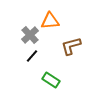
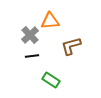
black line: rotated 40 degrees clockwise
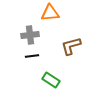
orange triangle: moved 8 px up
gray cross: rotated 36 degrees clockwise
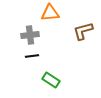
brown L-shape: moved 12 px right, 15 px up
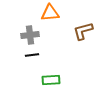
black line: moved 1 px up
green rectangle: rotated 36 degrees counterclockwise
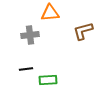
black line: moved 6 px left, 14 px down
green rectangle: moved 3 px left
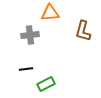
brown L-shape: rotated 60 degrees counterclockwise
green rectangle: moved 2 px left, 4 px down; rotated 24 degrees counterclockwise
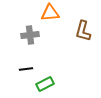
green rectangle: moved 1 px left
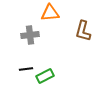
green rectangle: moved 8 px up
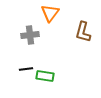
orange triangle: rotated 48 degrees counterclockwise
brown L-shape: moved 1 px down
green rectangle: rotated 36 degrees clockwise
